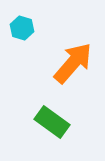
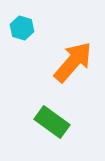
orange arrow: moved 1 px up
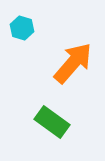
orange arrow: moved 1 px down
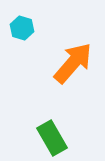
green rectangle: moved 16 px down; rotated 24 degrees clockwise
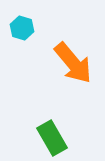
orange arrow: rotated 99 degrees clockwise
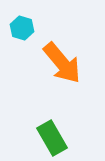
orange arrow: moved 11 px left
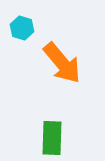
green rectangle: rotated 32 degrees clockwise
